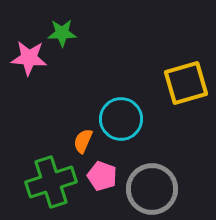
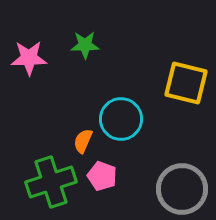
green star: moved 23 px right, 12 px down
pink star: rotated 6 degrees counterclockwise
yellow square: rotated 30 degrees clockwise
gray circle: moved 30 px right
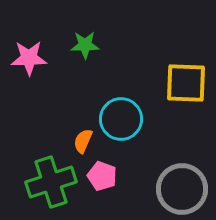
yellow square: rotated 12 degrees counterclockwise
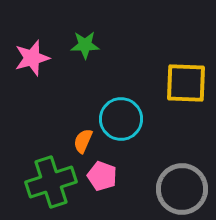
pink star: moved 3 px right; rotated 15 degrees counterclockwise
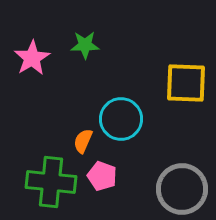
pink star: rotated 15 degrees counterclockwise
green cross: rotated 24 degrees clockwise
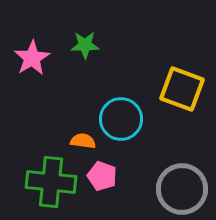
yellow square: moved 4 px left, 6 px down; rotated 18 degrees clockwise
orange semicircle: rotated 75 degrees clockwise
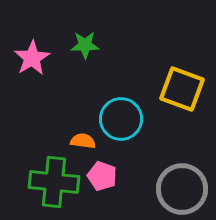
green cross: moved 3 px right
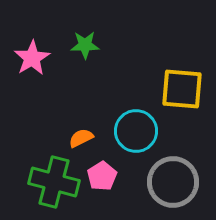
yellow square: rotated 15 degrees counterclockwise
cyan circle: moved 15 px right, 12 px down
orange semicircle: moved 2 px left, 3 px up; rotated 35 degrees counterclockwise
pink pentagon: rotated 20 degrees clockwise
green cross: rotated 9 degrees clockwise
gray circle: moved 9 px left, 7 px up
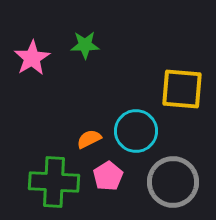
orange semicircle: moved 8 px right, 1 px down
pink pentagon: moved 6 px right
green cross: rotated 12 degrees counterclockwise
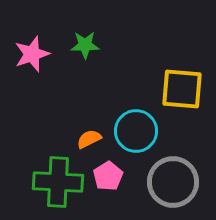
pink star: moved 4 px up; rotated 12 degrees clockwise
green cross: moved 4 px right
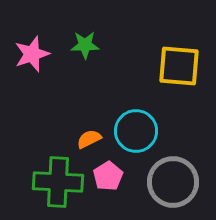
yellow square: moved 3 px left, 23 px up
